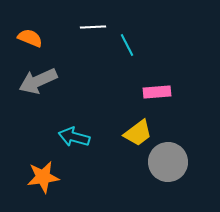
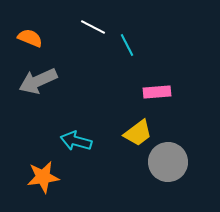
white line: rotated 30 degrees clockwise
cyan arrow: moved 2 px right, 4 px down
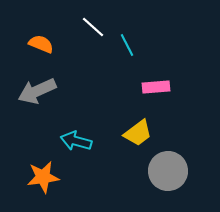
white line: rotated 15 degrees clockwise
orange semicircle: moved 11 px right, 6 px down
gray arrow: moved 1 px left, 10 px down
pink rectangle: moved 1 px left, 5 px up
gray circle: moved 9 px down
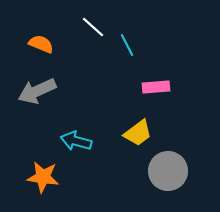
orange star: rotated 16 degrees clockwise
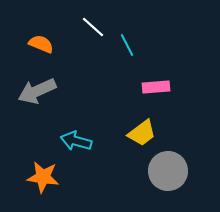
yellow trapezoid: moved 4 px right
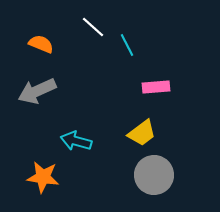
gray circle: moved 14 px left, 4 px down
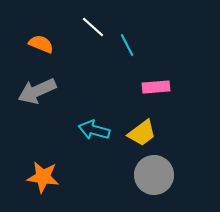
cyan arrow: moved 18 px right, 11 px up
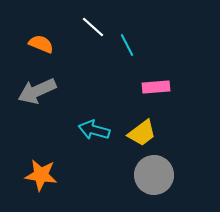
orange star: moved 2 px left, 2 px up
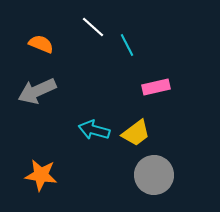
pink rectangle: rotated 8 degrees counterclockwise
yellow trapezoid: moved 6 px left
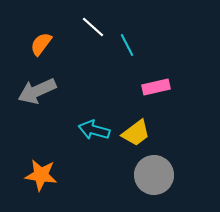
orange semicircle: rotated 75 degrees counterclockwise
